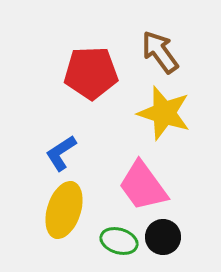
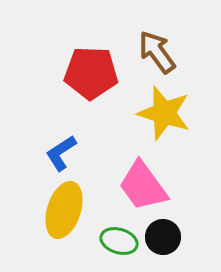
brown arrow: moved 3 px left
red pentagon: rotated 4 degrees clockwise
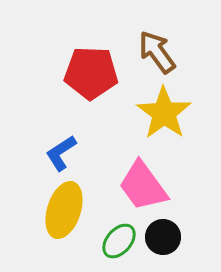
yellow star: rotated 18 degrees clockwise
green ellipse: rotated 66 degrees counterclockwise
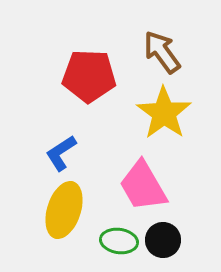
brown arrow: moved 5 px right
red pentagon: moved 2 px left, 3 px down
pink trapezoid: rotated 6 degrees clockwise
black circle: moved 3 px down
green ellipse: rotated 57 degrees clockwise
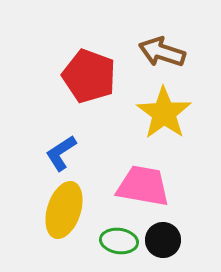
brown arrow: rotated 36 degrees counterclockwise
red pentagon: rotated 18 degrees clockwise
pink trapezoid: rotated 130 degrees clockwise
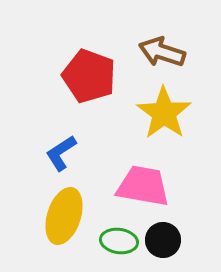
yellow ellipse: moved 6 px down
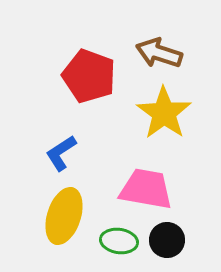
brown arrow: moved 3 px left, 1 px down
pink trapezoid: moved 3 px right, 3 px down
black circle: moved 4 px right
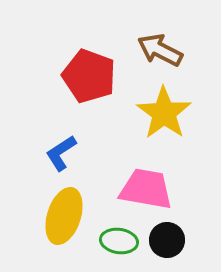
brown arrow: moved 1 px right, 3 px up; rotated 9 degrees clockwise
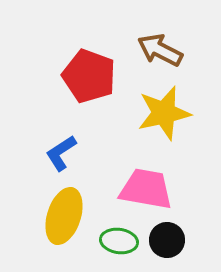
yellow star: rotated 24 degrees clockwise
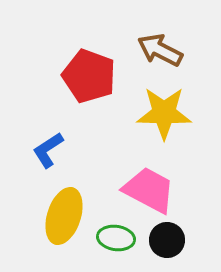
yellow star: rotated 14 degrees clockwise
blue L-shape: moved 13 px left, 3 px up
pink trapezoid: moved 3 px right, 1 px down; rotated 18 degrees clockwise
green ellipse: moved 3 px left, 3 px up
